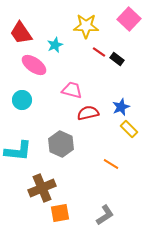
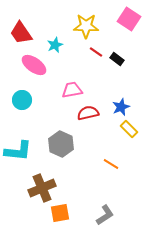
pink square: rotated 10 degrees counterclockwise
red line: moved 3 px left
pink trapezoid: rotated 25 degrees counterclockwise
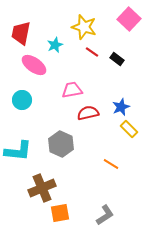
pink square: rotated 10 degrees clockwise
yellow star: moved 2 px left, 1 px down; rotated 15 degrees clockwise
red trapezoid: rotated 45 degrees clockwise
red line: moved 4 px left
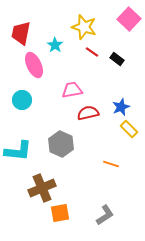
cyan star: rotated 14 degrees counterclockwise
pink ellipse: rotated 30 degrees clockwise
orange line: rotated 14 degrees counterclockwise
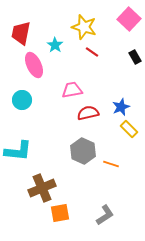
black rectangle: moved 18 px right, 2 px up; rotated 24 degrees clockwise
gray hexagon: moved 22 px right, 7 px down
